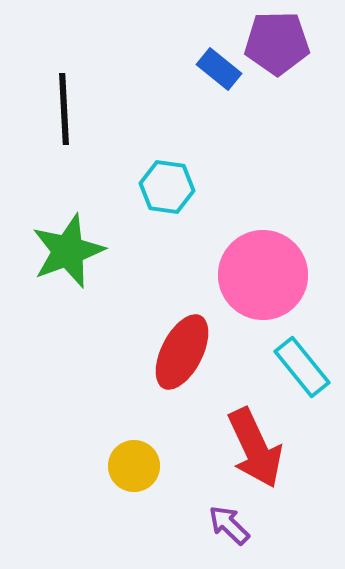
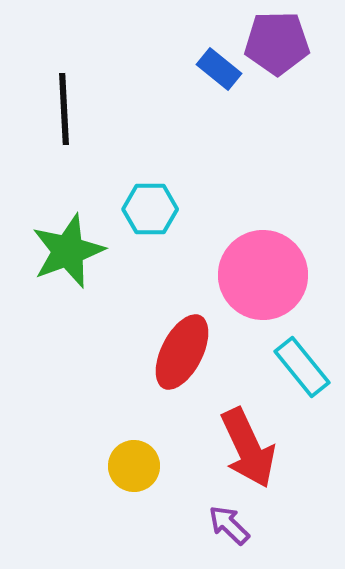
cyan hexagon: moved 17 px left, 22 px down; rotated 8 degrees counterclockwise
red arrow: moved 7 px left
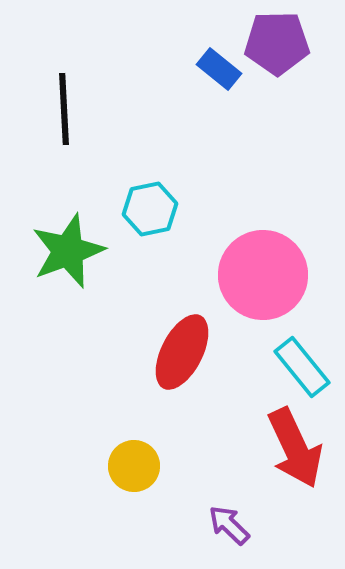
cyan hexagon: rotated 12 degrees counterclockwise
red arrow: moved 47 px right
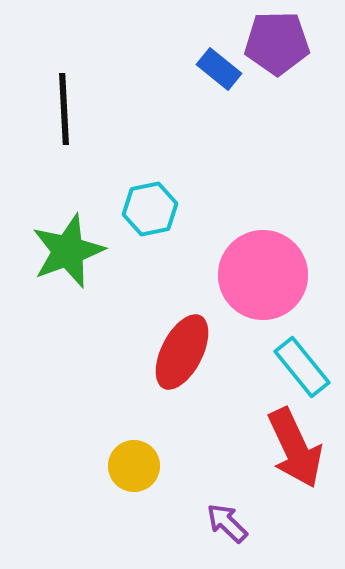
purple arrow: moved 2 px left, 2 px up
